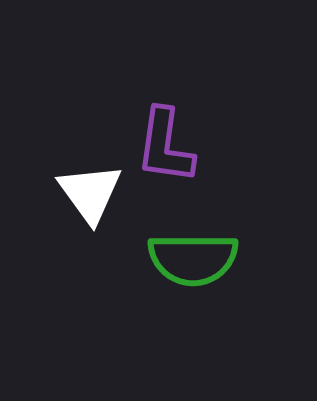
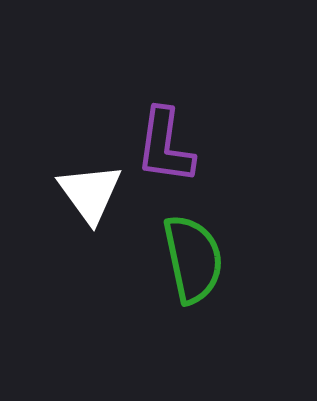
green semicircle: rotated 102 degrees counterclockwise
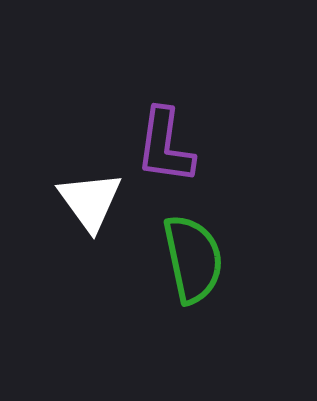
white triangle: moved 8 px down
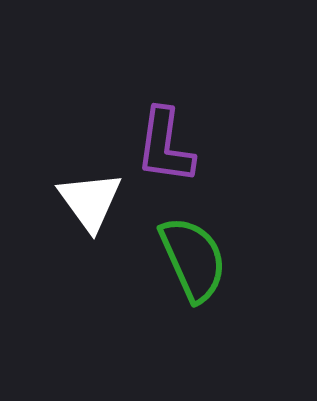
green semicircle: rotated 12 degrees counterclockwise
